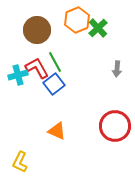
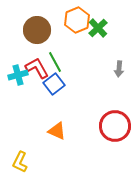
gray arrow: moved 2 px right
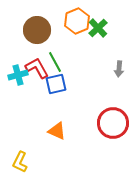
orange hexagon: moved 1 px down
blue square: moved 2 px right; rotated 25 degrees clockwise
red circle: moved 2 px left, 3 px up
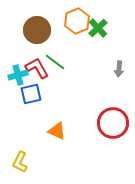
green line: rotated 25 degrees counterclockwise
blue square: moved 25 px left, 10 px down
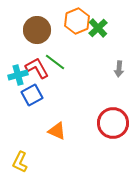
blue square: moved 1 px right, 1 px down; rotated 15 degrees counterclockwise
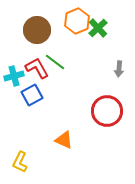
cyan cross: moved 4 px left, 1 px down
red circle: moved 6 px left, 12 px up
orange triangle: moved 7 px right, 9 px down
